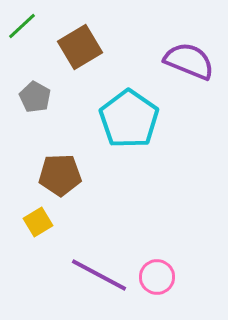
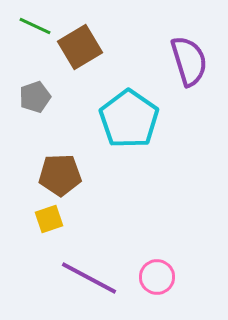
green line: moved 13 px right; rotated 68 degrees clockwise
purple semicircle: rotated 51 degrees clockwise
gray pentagon: rotated 24 degrees clockwise
yellow square: moved 11 px right, 3 px up; rotated 12 degrees clockwise
purple line: moved 10 px left, 3 px down
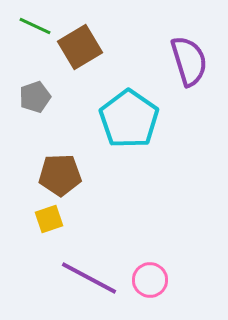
pink circle: moved 7 px left, 3 px down
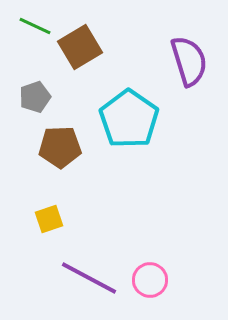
brown pentagon: moved 28 px up
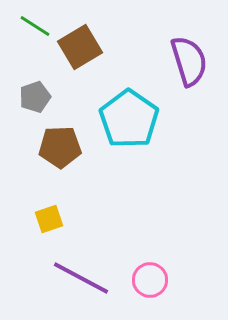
green line: rotated 8 degrees clockwise
purple line: moved 8 px left
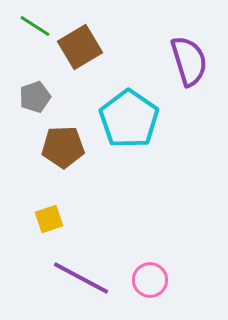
brown pentagon: moved 3 px right
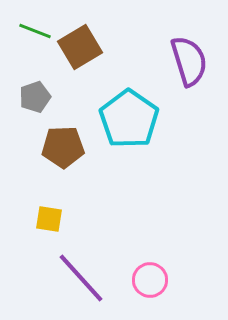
green line: moved 5 px down; rotated 12 degrees counterclockwise
yellow square: rotated 28 degrees clockwise
purple line: rotated 20 degrees clockwise
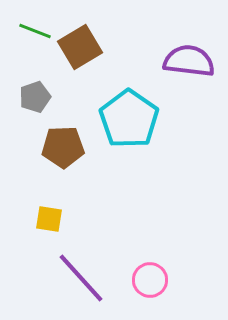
purple semicircle: rotated 66 degrees counterclockwise
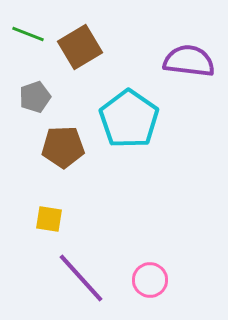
green line: moved 7 px left, 3 px down
